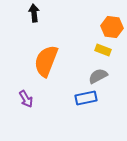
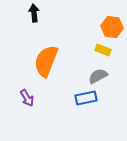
purple arrow: moved 1 px right, 1 px up
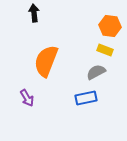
orange hexagon: moved 2 px left, 1 px up
yellow rectangle: moved 2 px right
gray semicircle: moved 2 px left, 4 px up
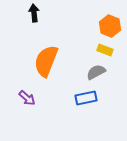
orange hexagon: rotated 15 degrees clockwise
purple arrow: rotated 18 degrees counterclockwise
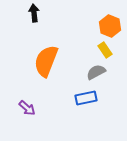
yellow rectangle: rotated 35 degrees clockwise
purple arrow: moved 10 px down
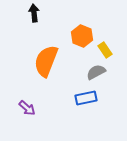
orange hexagon: moved 28 px left, 10 px down
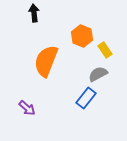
gray semicircle: moved 2 px right, 2 px down
blue rectangle: rotated 40 degrees counterclockwise
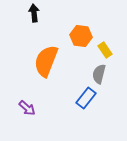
orange hexagon: moved 1 px left; rotated 15 degrees counterclockwise
gray semicircle: moved 1 px right; rotated 48 degrees counterclockwise
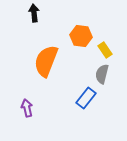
gray semicircle: moved 3 px right
purple arrow: rotated 144 degrees counterclockwise
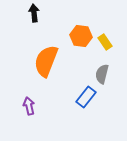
yellow rectangle: moved 8 px up
blue rectangle: moved 1 px up
purple arrow: moved 2 px right, 2 px up
